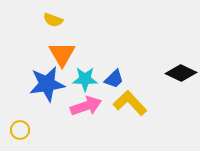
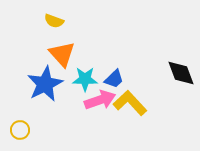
yellow semicircle: moved 1 px right, 1 px down
orange triangle: rotated 12 degrees counterclockwise
black diamond: rotated 44 degrees clockwise
blue star: moved 2 px left; rotated 18 degrees counterclockwise
pink arrow: moved 14 px right, 6 px up
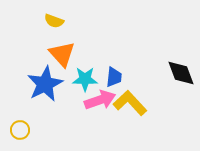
blue trapezoid: moved 2 px up; rotated 40 degrees counterclockwise
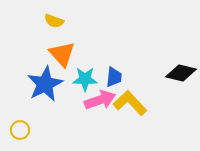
black diamond: rotated 56 degrees counterclockwise
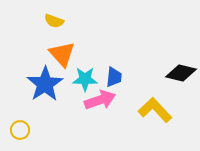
blue star: rotated 6 degrees counterclockwise
yellow L-shape: moved 25 px right, 7 px down
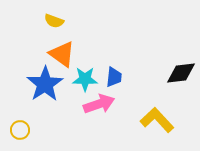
orange triangle: rotated 12 degrees counterclockwise
black diamond: rotated 20 degrees counterclockwise
pink arrow: moved 1 px left, 4 px down
yellow L-shape: moved 2 px right, 10 px down
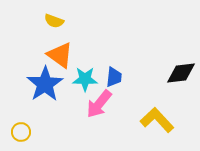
orange triangle: moved 2 px left, 1 px down
pink arrow: rotated 148 degrees clockwise
yellow circle: moved 1 px right, 2 px down
